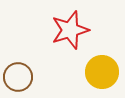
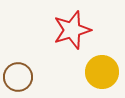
red star: moved 2 px right
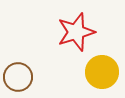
red star: moved 4 px right, 2 px down
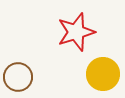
yellow circle: moved 1 px right, 2 px down
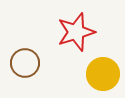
brown circle: moved 7 px right, 14 px up
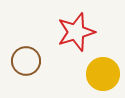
brown circle: moved 1 px right, 2 px up
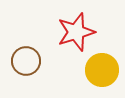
yellow circle: moved 1 px left, 4 px up
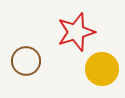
yellow circle: moved 1 px up
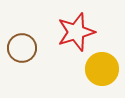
brown circle: moved 4 px left, 13 px up
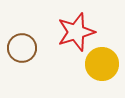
yellow circle: moved 5 px up
